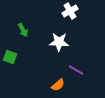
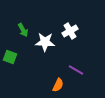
white cross: moved 20 px down
white star: moved 14 px left
orange semicircle: rotated 24 degrees counterclockwise
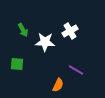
green square: moved 7 px right, 7 px down; rotated 16 degrees counterclockwise
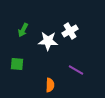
green arrow: rotated 56 degrees clockwise
white star: moved 3 px right, 1 px up
orange semicircle: moved 8 px left; rotated 24 degrees counterclockwise
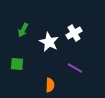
white cross: moved 4 px right, 2 px down
white star: moved 1 px right, 1 px down; rotated 24 degrees clockwise
purple line: moved 1 px left, 2 px up
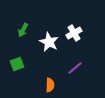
green square: rotated 24 degrees counterclockwise
purple line: rotated 70 degrees counterclockwise
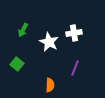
white cross: rotated 21 degrees clockwise
green square: rotated 32 degrees counterclockwise
purple line: rotated 28 degrees counterclockwise
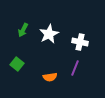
white cross: moved 6 px right, 9 px down; rotated 21 degrees clockwise
white star: moved 8 px up; rotated 18 degrees clockwise
orange semicircle: moved 8 px up; rotated 80 degrees clockwise
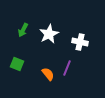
green square: rotated 16 degrees counterclockwise
purple line: moved 8 px left
orange semicircle: moved 2 px left, 3 px up; rotated 120 degrees counterclockwise
